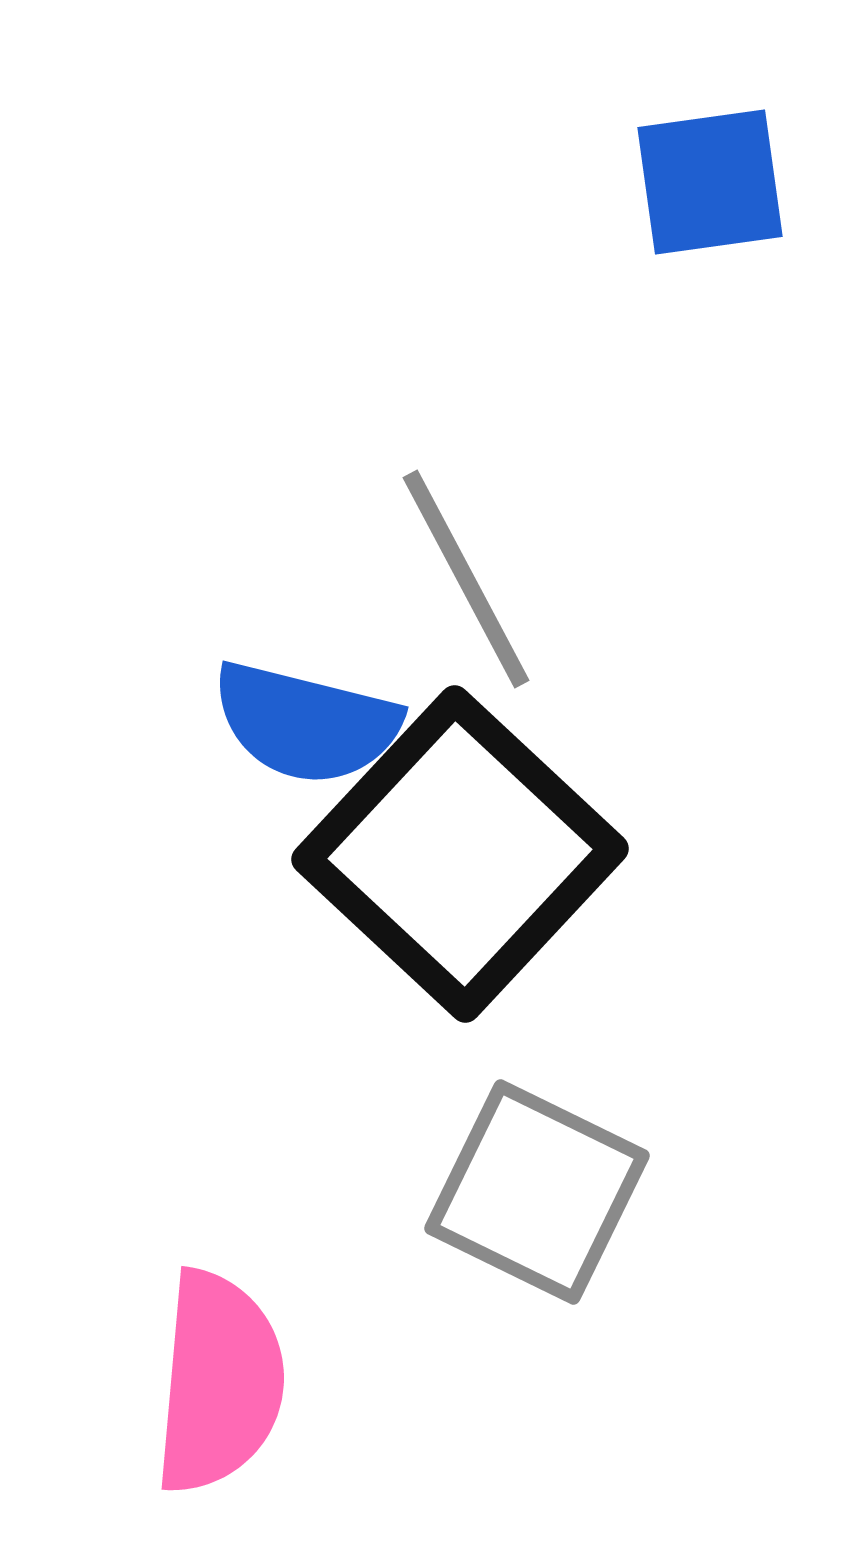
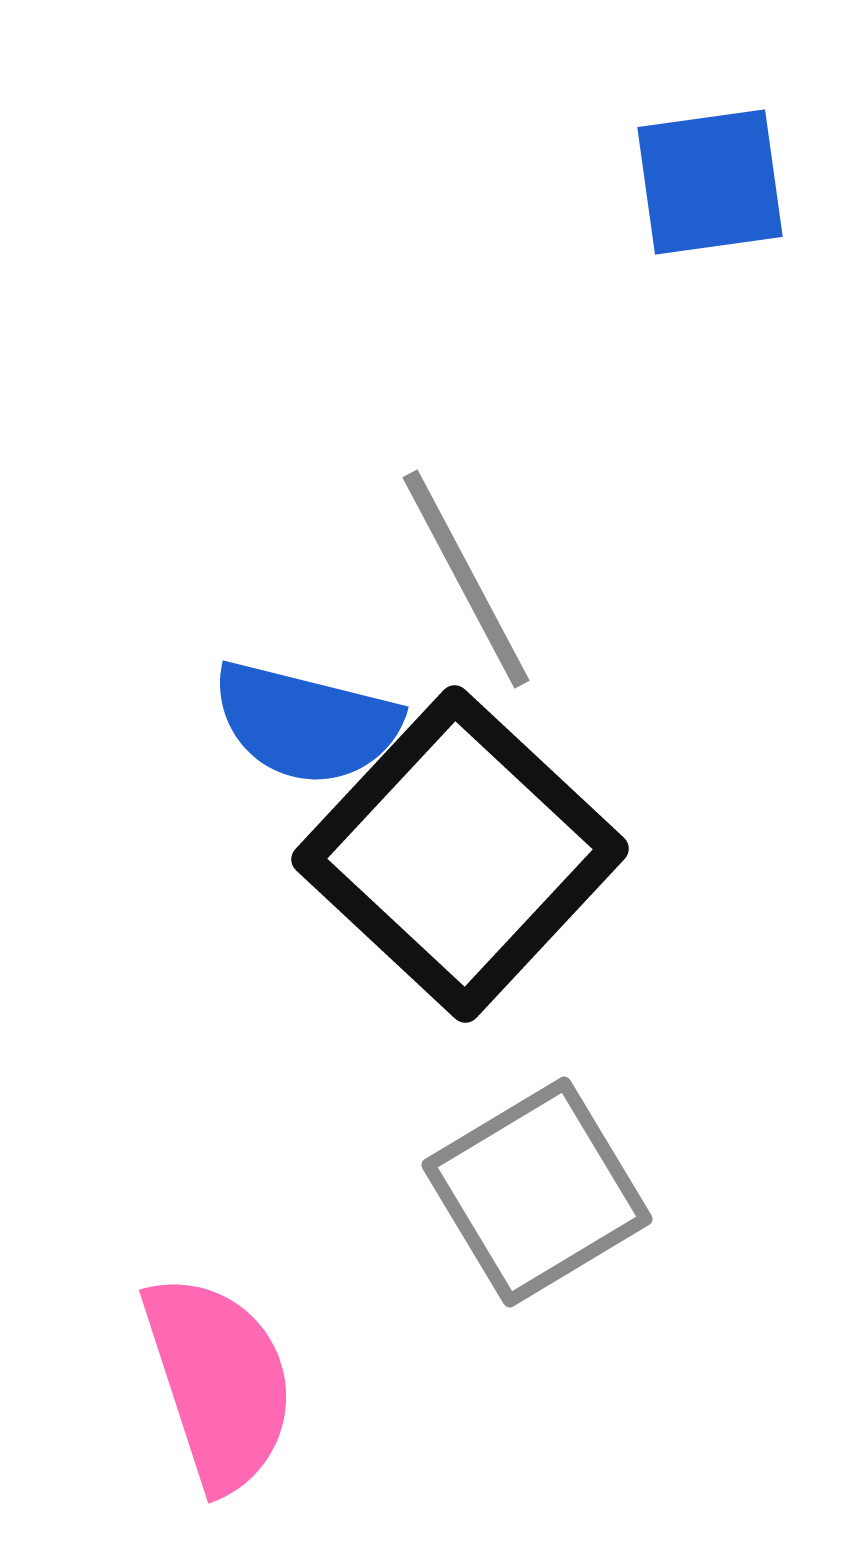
gray square: rotated 33 degrees clockwise
pink semicircle: rotated 23 degrees counterclockwise
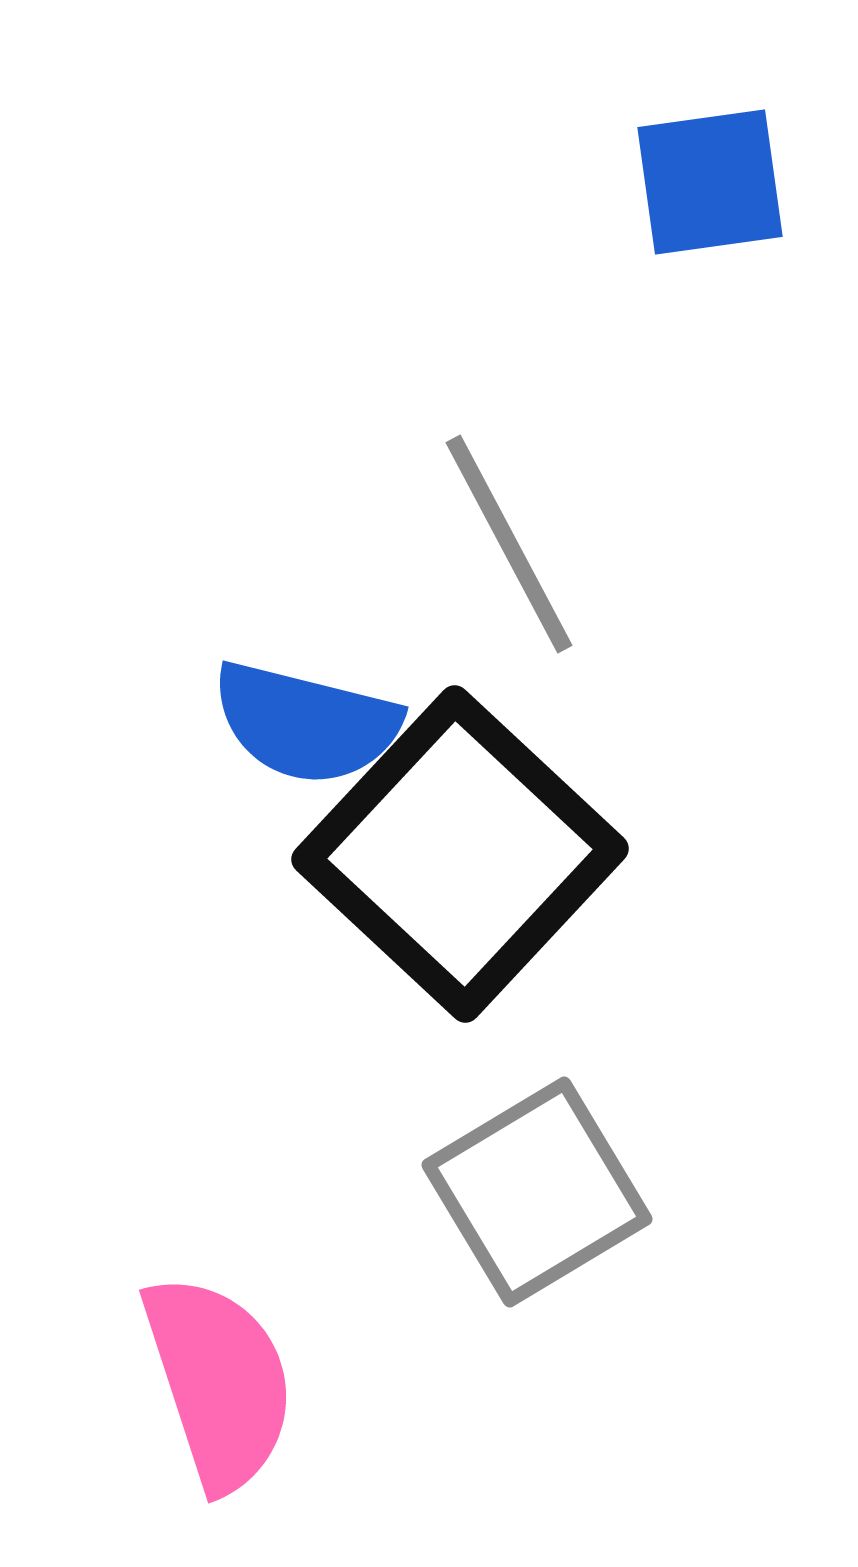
gray line: moved 43 px right, 35 px up
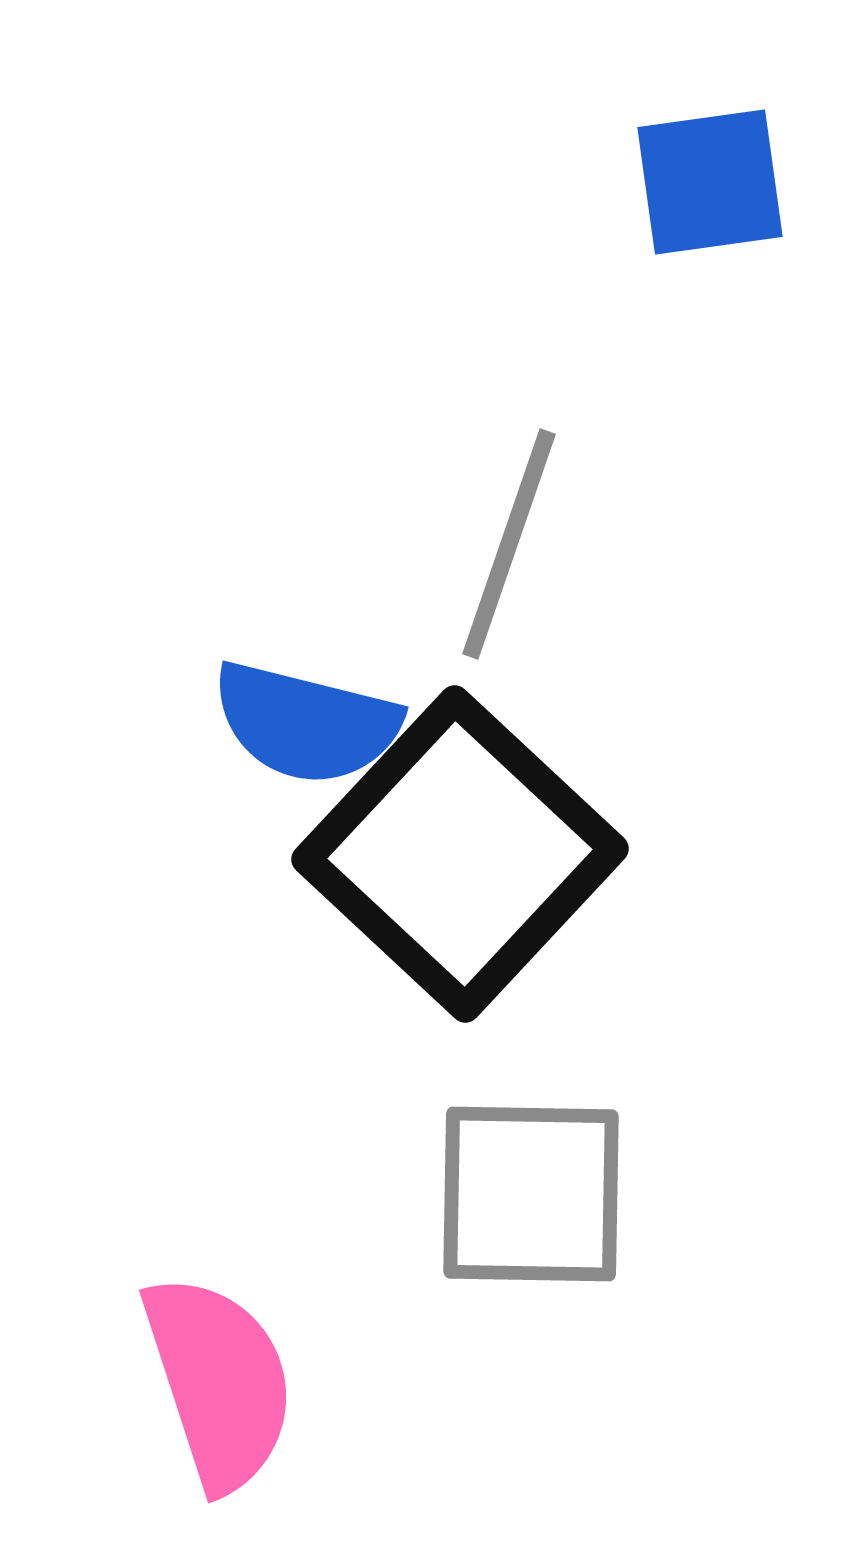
gray line: rotated 47 degrees clockwise
gray square: moved 6 px left, 2 px down; rotated 32 degrees clockwise
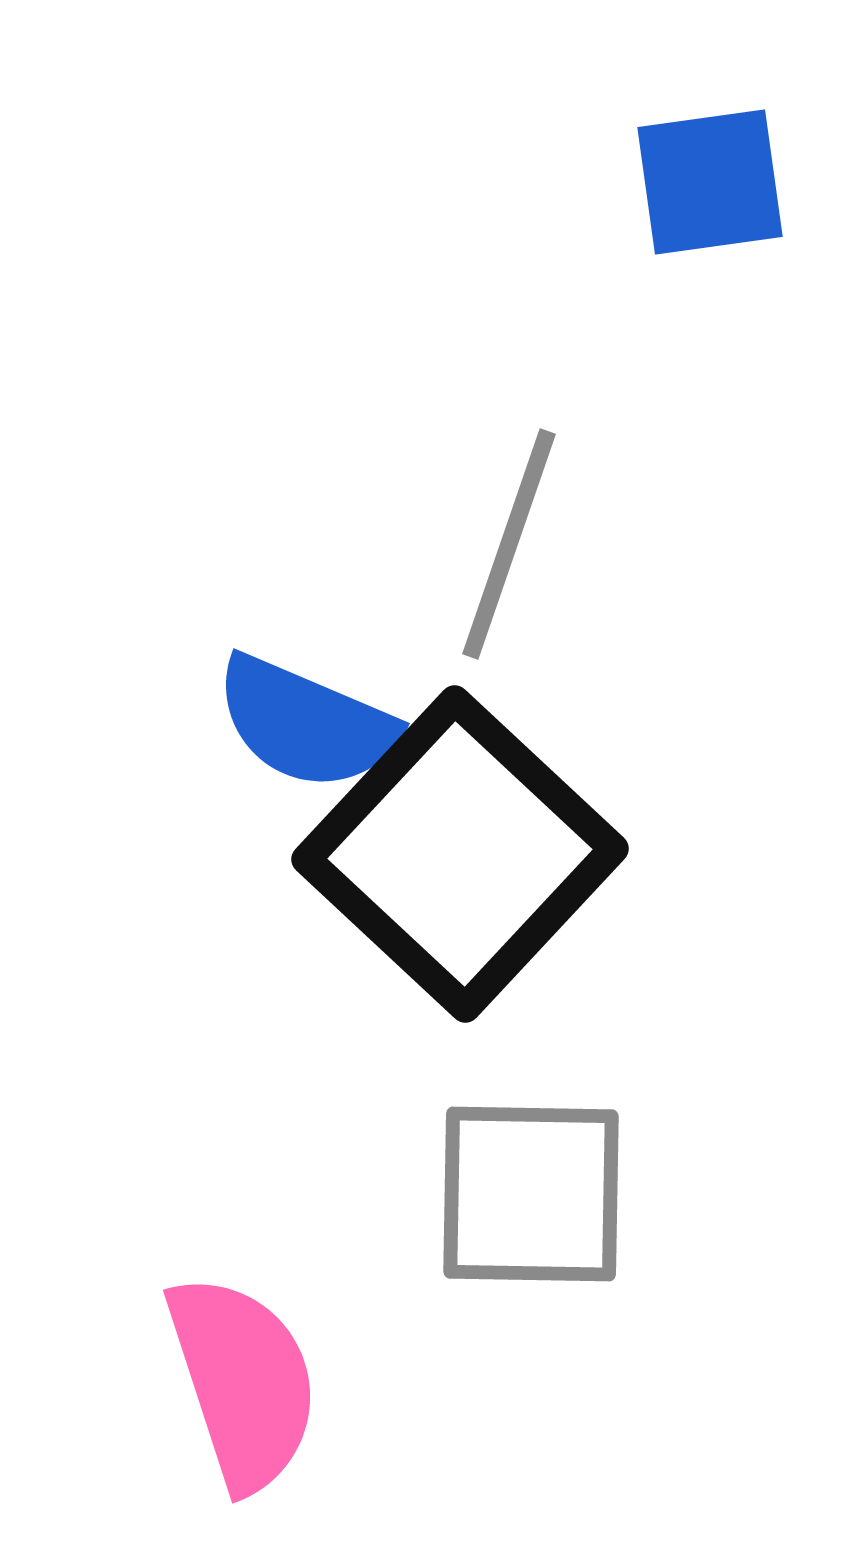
blue semicircle: rotated 9 degrees clockwise
pink semicircle: moved 24 px right
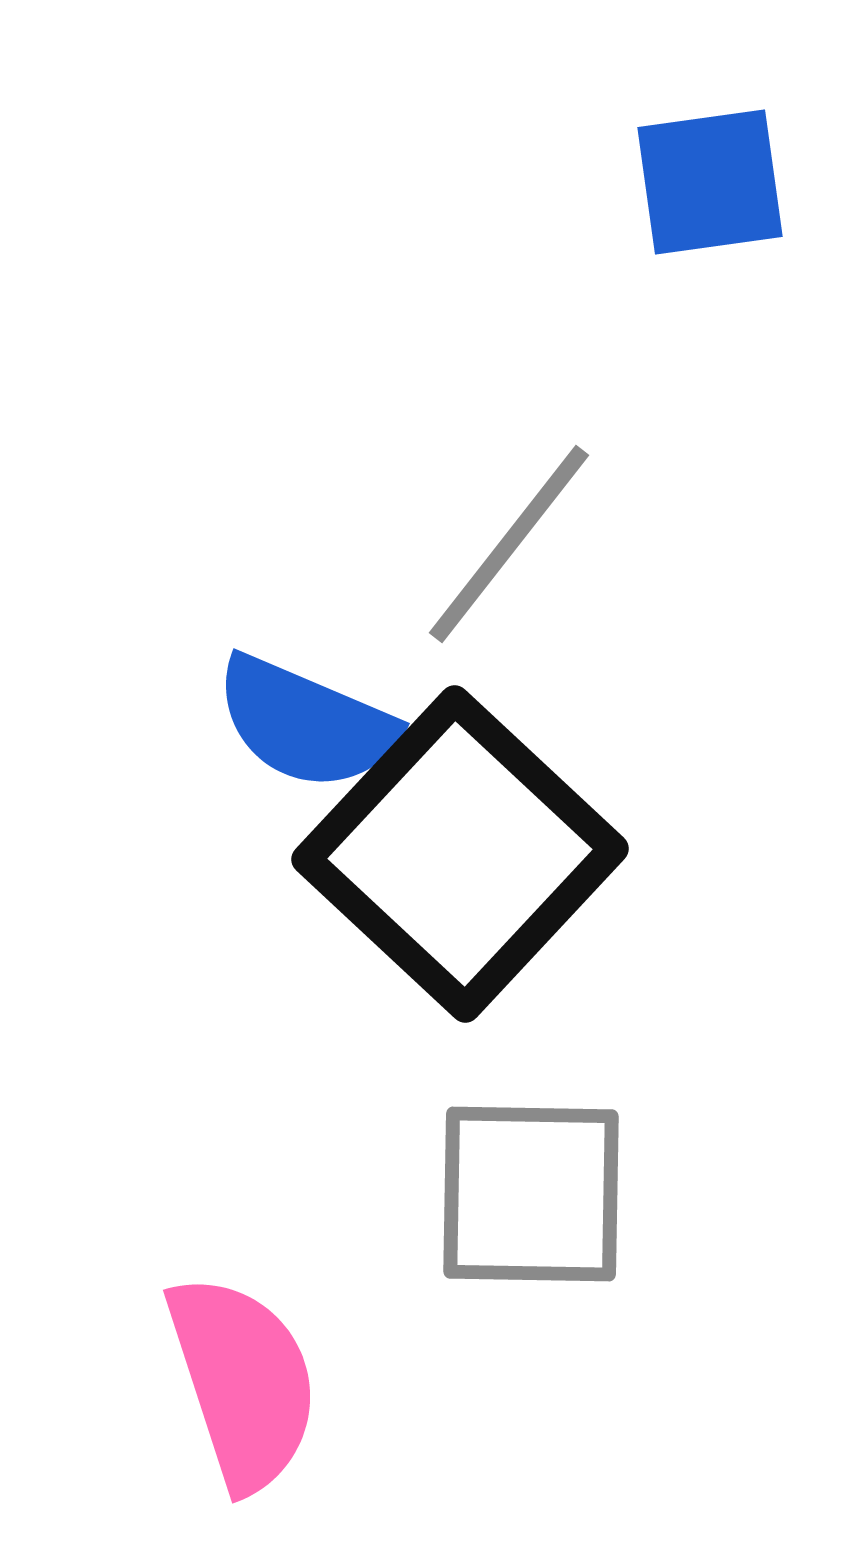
gray line: rotated 19 degrees clockwise
